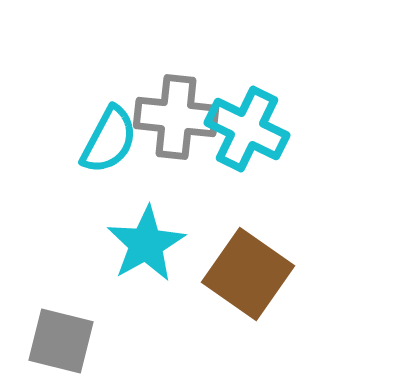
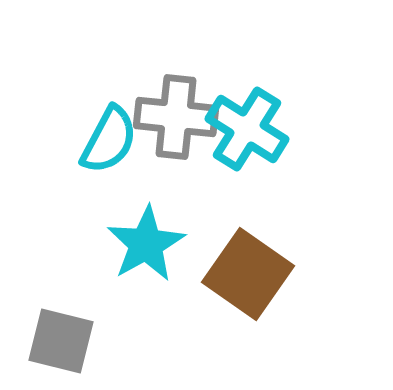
cyan cross: rotated 6 degrees clockwise
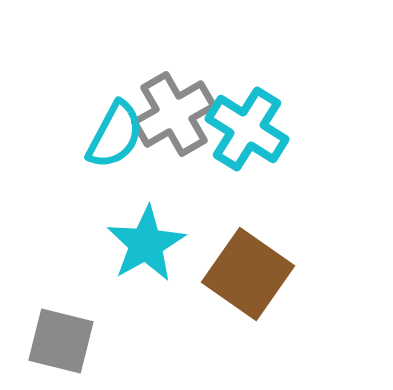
gray cross: moved 2 px left, 3 px up; rotated 36 degrees counterclockwise
cyan semicircle: moved 6 px right, 5 px up
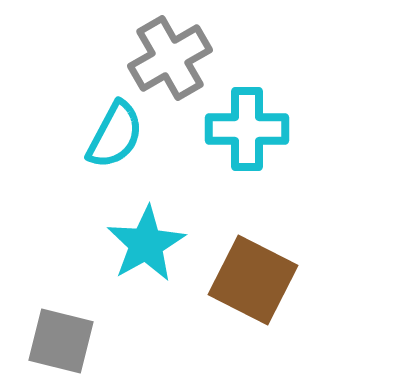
gray cross: moved 4 px left, 56 px up
cyan cross: rotated 32 degrees counterclockwise
brown square: moved 5 px right, 6 px down; rotated 8 degrees counterclockwise
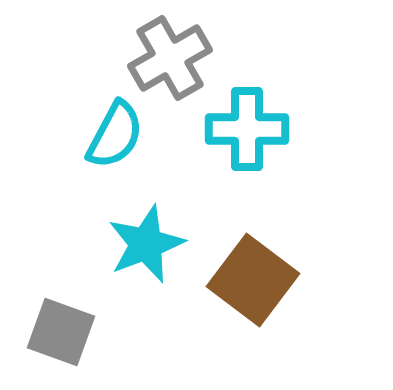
cyan star: rotated 8 degrees clockwise
brown square: rotated 10 degrees clockwise
gray square: moved 9 px up; rotated 6 degrees clockwise
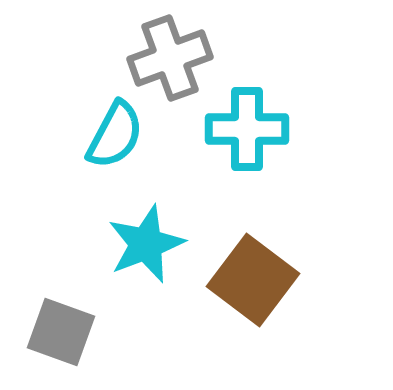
gray cross: rotated 10 degrees clockwise
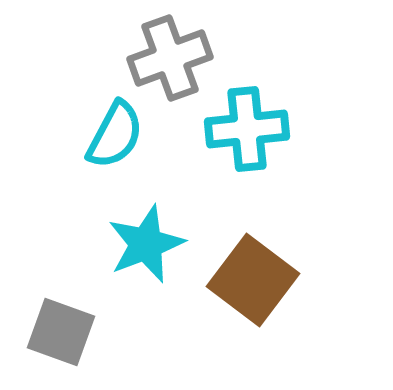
cyan cross: rotated 6 degrees counterclockwise
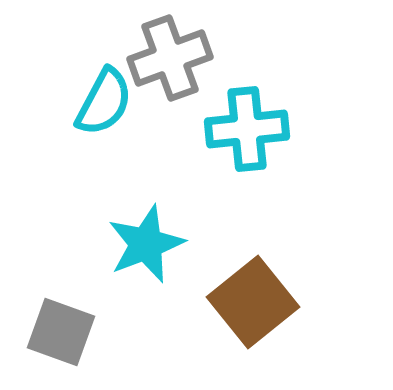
cyan semicircle: moved 11 px left, 33 px up
brown square: moved 22 px down; rotated 14 degrees clockwise
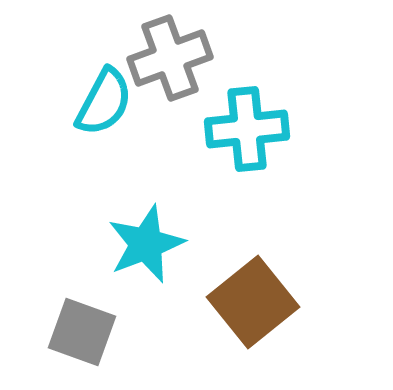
gray square: moved 21 px right
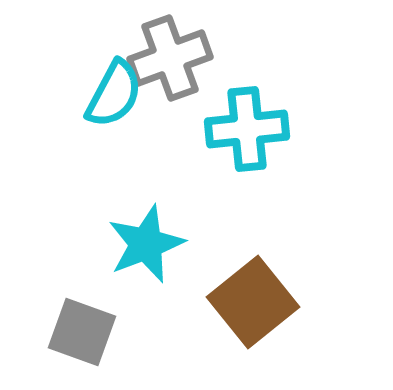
cyan semicircle: moved 10 px right, 8 px up
